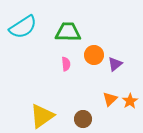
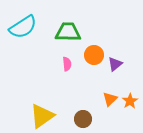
pink semicircle: moved 1 px right
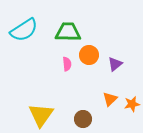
cyan semicircle: moved 1 px right, 3 px down
orange circle: moved 5 px left
orange star: moved 2 px right, 3 px down; rotated 21 degrees clockwise
yellow triangle: moved 1 px left, 1 px up; rotated 20 degrees counterclockwise
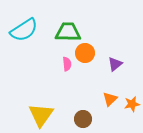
orange circle: moved 4 px left, 2 px up
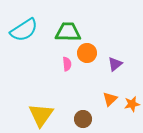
orange circle: moved 2 px right
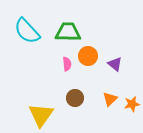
cyan semicircle: moved 3 px right, 1 px down; rotated 80 degrees clockwise
orange circle: moved 1 px right, 3 px down
purple triangle: rotated 42 degrees counterclockwise
brown circle: moved 8 px left, 21 px up
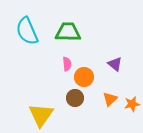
cyan semicircle: rotated 20 degrees clockwise
orange circle: moved 4 px left, 21 px down
